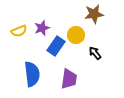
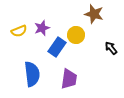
brown star: rotated 24 degrees clockwise
blue rectangle: moved 1 px right, 1 px down
black arrow: moved 16 px right, 5 px up
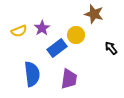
purple star: rotated 14 degrees counterclockwise
blue rectangle: moved 1 px down; rotated 18 degrees clockwise
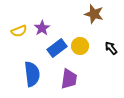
yellow circle: moved 4 px right, 11 px down
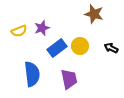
purple star: rotated 14 degrees clockwise
black arrow: rotated 24 degrees counterclockwise
purple trapezoid: rotated 20 degrees counterclockwise
